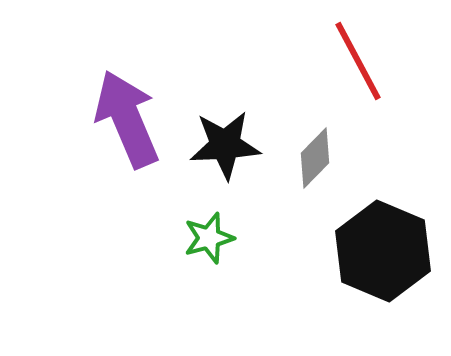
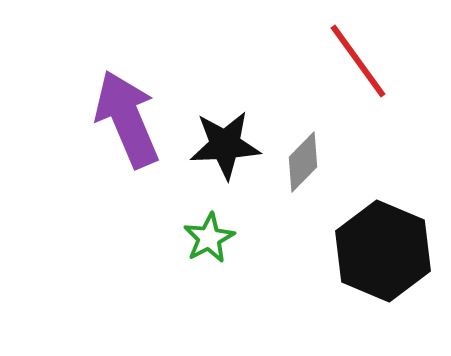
red line: rotated 8 degrees counterclockwise
gray diamond: moved 12 px left, 4 px down
green star: rotated 12 degrees counterclockwise
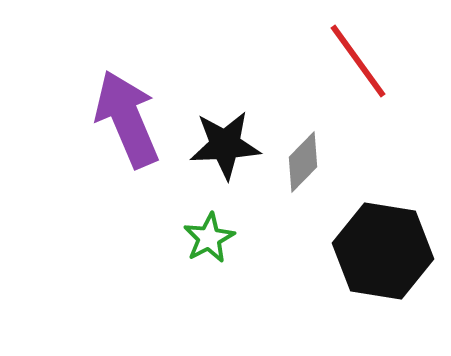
black hexagon: rotated 14 degrees counterclockwise
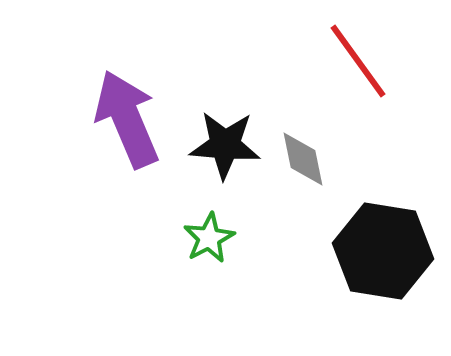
black star: rotated 8 degrees clockwise
gray diamond: moved 3 px up; rotated 56 degrees counterclockwise
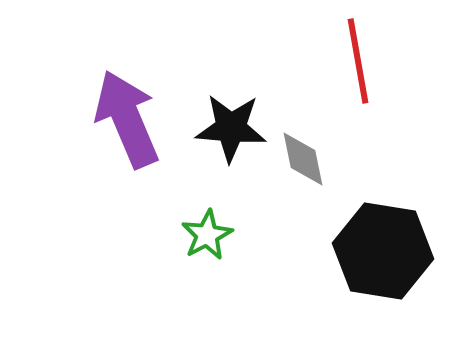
red line: rotated 26 degrees clockwise
black star: moved 6 px right, 17 px up
green star: moved 2 px left, 3 px up
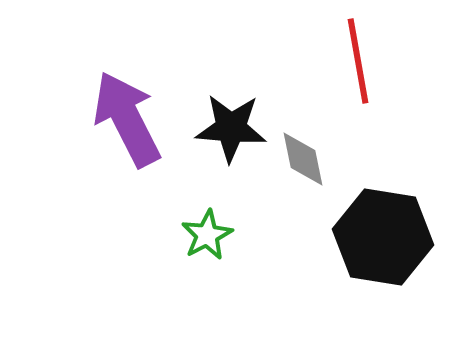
purple arrow: rotated 4 degrees counterclockwise
black hexagon: moved 14 px up
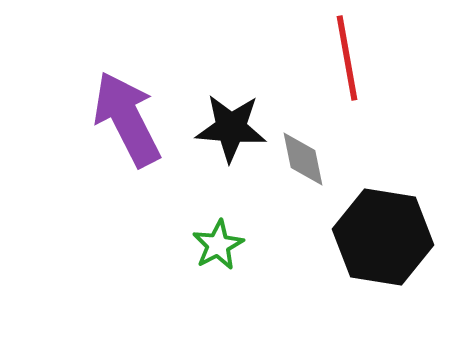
red line: moved 11 px left, 3 px up
green star: moved 11 px right, 10 px down
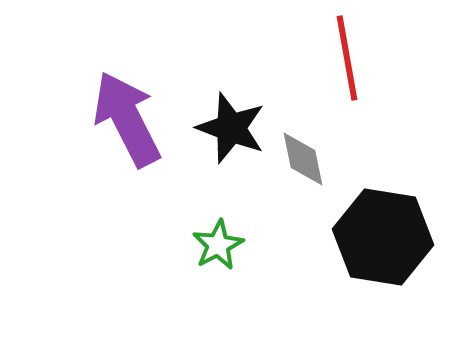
black star: rotated 16 degrees clockwise
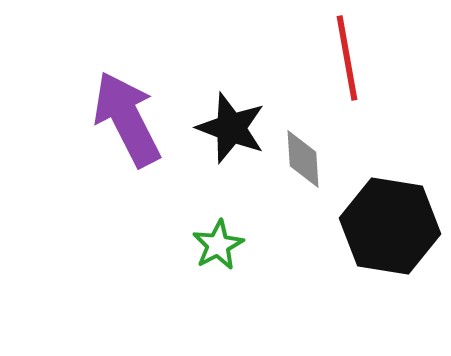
gray diamond: rotated 8 degrees clockwise
black hexagon: moved 7 px right, 11 px up
